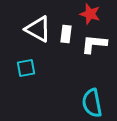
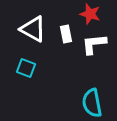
white triangle: moved 5 px left
white rectangle: rotated 18 degrees counterclockwise
white L-shape: rotated 12 degrees counterclockwise
cyan square: rotated 30 degrees clockwise
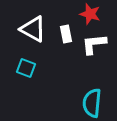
cyan semicircle: rotated 16 degrees clockwise
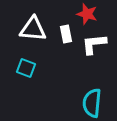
red star: moved 3 px left
white triangle: rotated 24 degrees counterclockwise
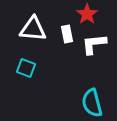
red star: rotated 20 degrees clockwise
white rectangle: moved 1 px right
cyan semicircle: rotated 20 degrees counterclockwise
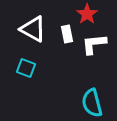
white triangle: rotated 24 degrees clockwise
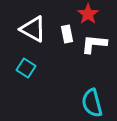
red star: moved 1 px right
white L-shape: rotated 12 degrees clockwise
cyan square: rotated 12 degrees clockwise
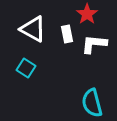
red star: moved 1 px left
